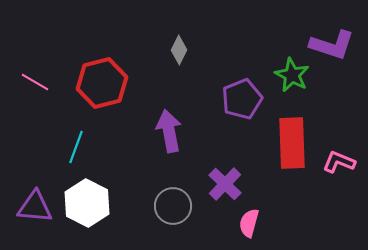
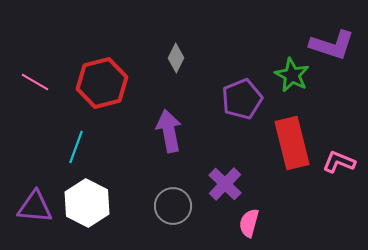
gray diamond: moved 3 px left, 8 px down
red rectangle: rotated 12 degrees counterclockwise
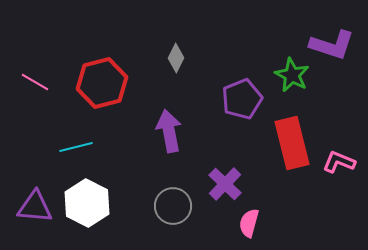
cyan line: rotated 56 degrees clockwise
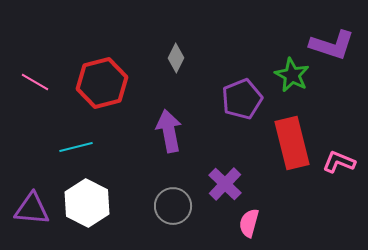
purple triangle: moved 3 px left, 2 px down
